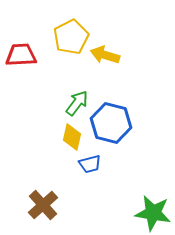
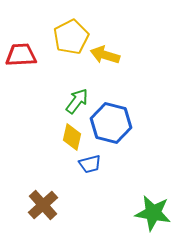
green arrow: moved 2 px up
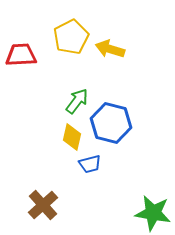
yellow arrow: moved 5 px right, 6 px up
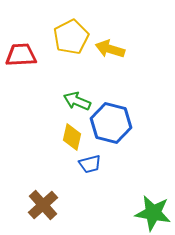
green arrow: rotated 104 degrees counterclockwise
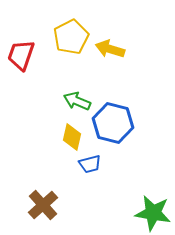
red trapezoid: rotated 68 degrees counterclockwise
blue hexagon: moved 2 px right
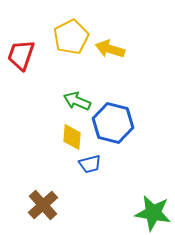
yellow diamond: rotated 8 degrees counterclockwise
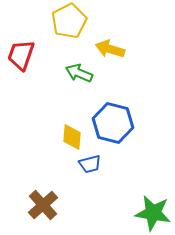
yellow pentagon: moved 2 px left, 16 px up
green arrow: moved 2 px right, 28 px up
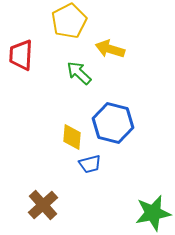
red trapezoid: rotated 16 degrees counterclockwise
green arrow: rotated 20 degrees clockwise
green star: rotated 21 degrees counterclockwise
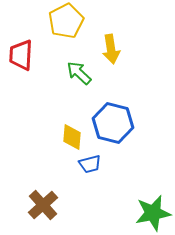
yellow pentagon: moved 3 px left
yellow arrow: moved 1 px right; rotated 116 degrees counterclockwise
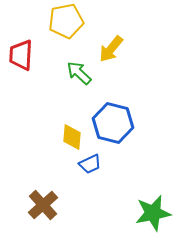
yellow pentagon: rotated 16 degrees clockwise
yellow arrow: rotated 48 degrees clockwise
blue trapezoid: rotated 10 degrees counterclockwise
